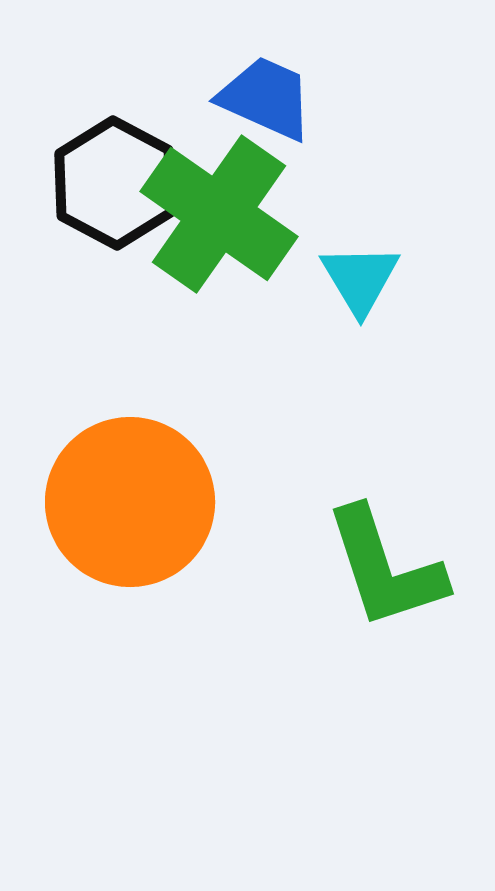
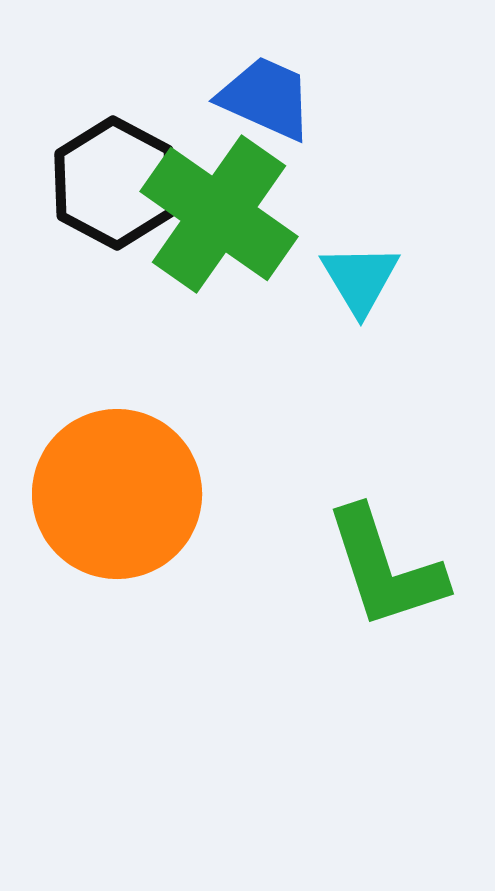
orange circle: moved 13 px left, 8 px up
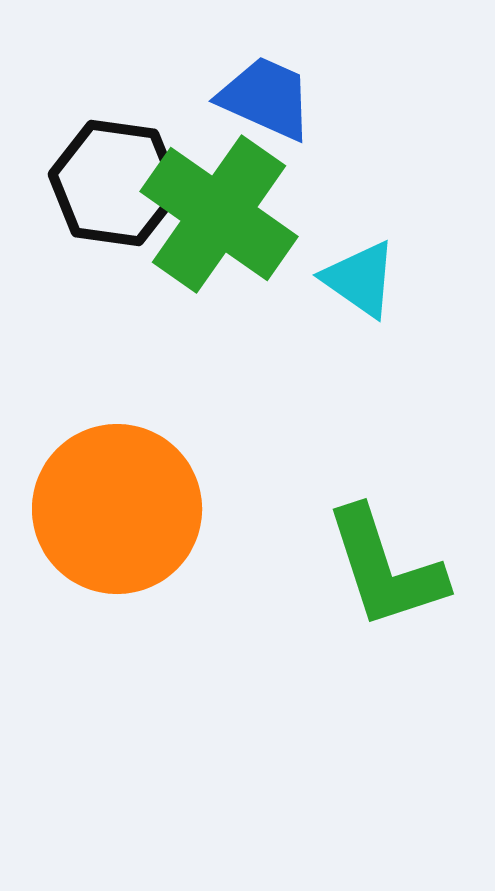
black hexagon: rotated 20 degrees counterclockwise
cyan triangle: rotated 24 degrees counterclockwise
orange circle: moved 15 px down
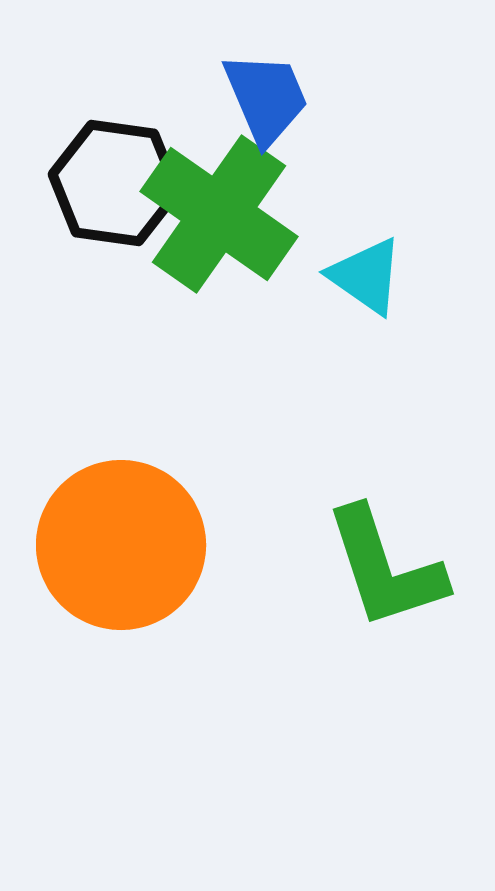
blue trapezoid: rotated 43 degrees clockwise
cyan triangle: moved 6 px right, 3 px up
orange circle: moved 4 px right, 36 px down
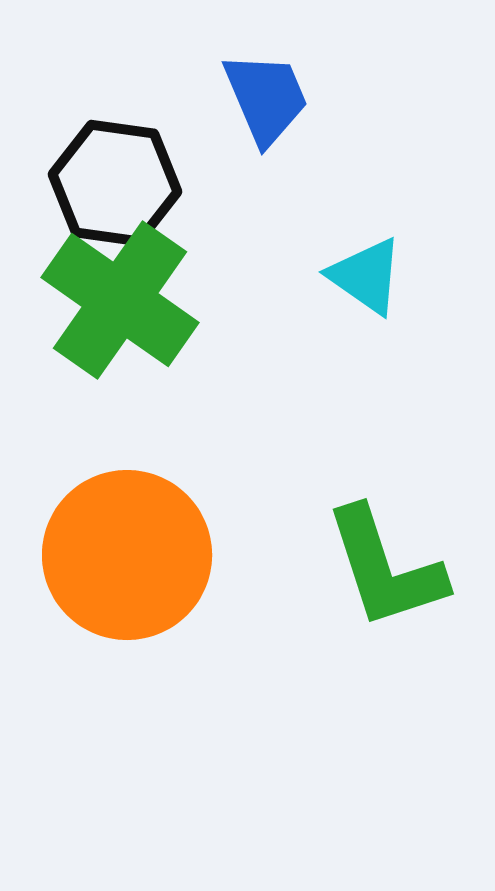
green cross: moved 99 px left, 86 px down
orange circle: moved 6 px right, 10 px down
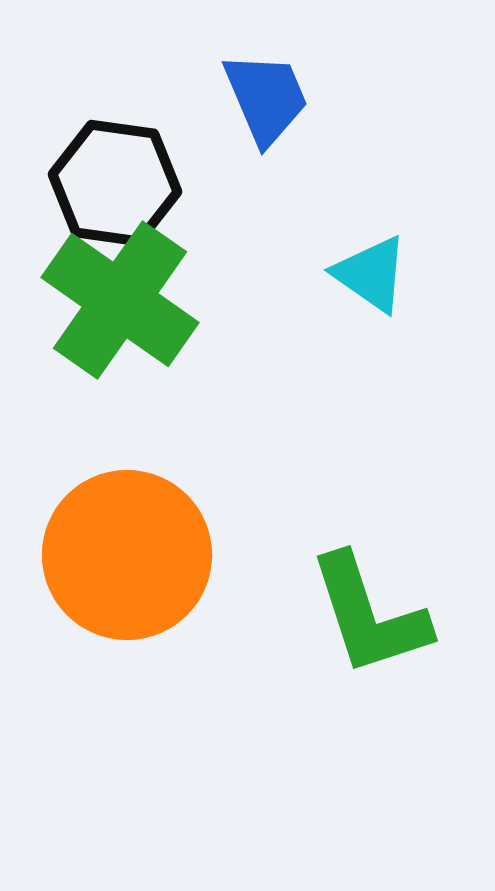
cyan triangle: moved 5 px right, 2 px up
green L-shape: moved 16 px left, 47 px down
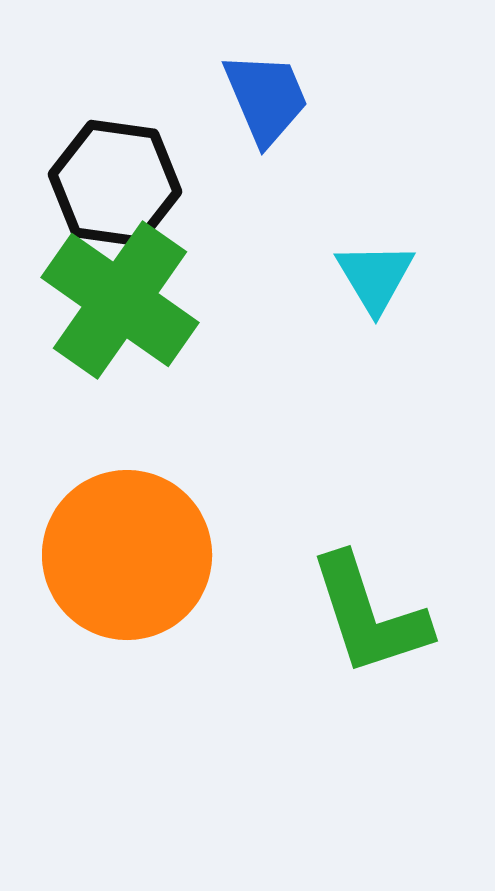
cyan triangle: moved 4 px right, 3 px down; rotated 24 degrees clockwise
